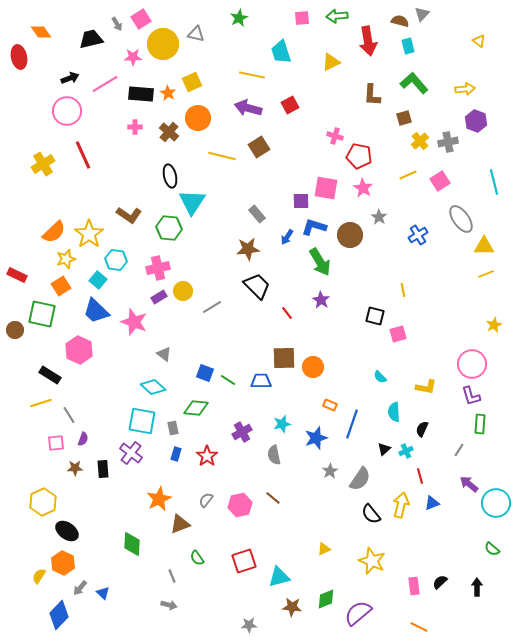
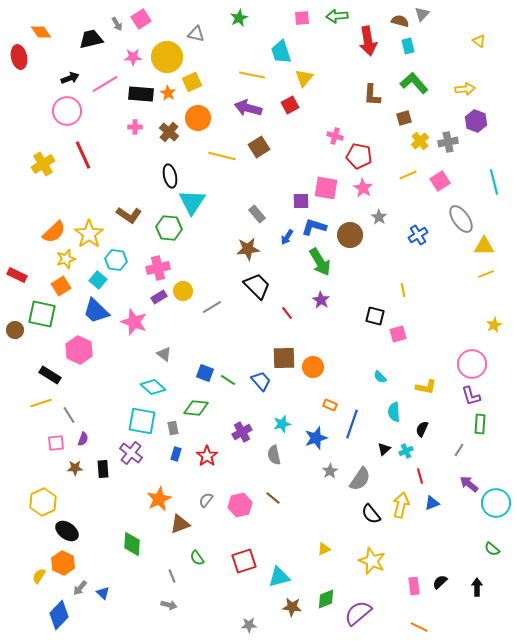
yellow circle at (163, 44): moved 4 px right, 13 px down
yellow triangle at (331, 62): moved 27 px left, 16 px down; rotated 24 degrees counterclockwise
blue trapezoid at (261, 381): rotated 50 degrees clockwise
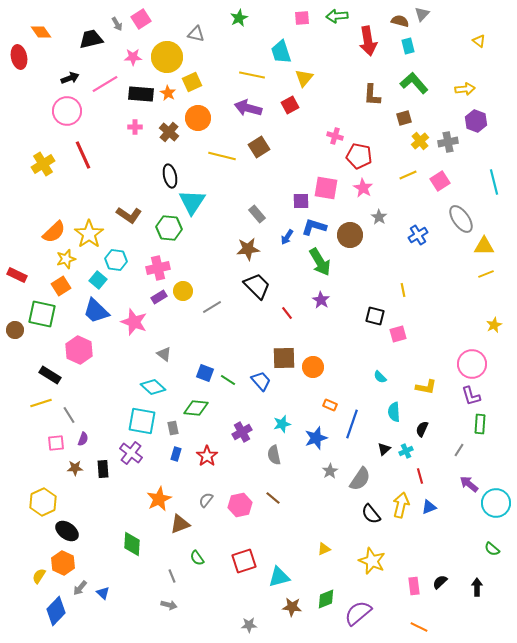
blue triangle at (432, 503): moved 3 px left, 4 px down
blue diamond at (59, 615): moved 3 px left, 4 px up
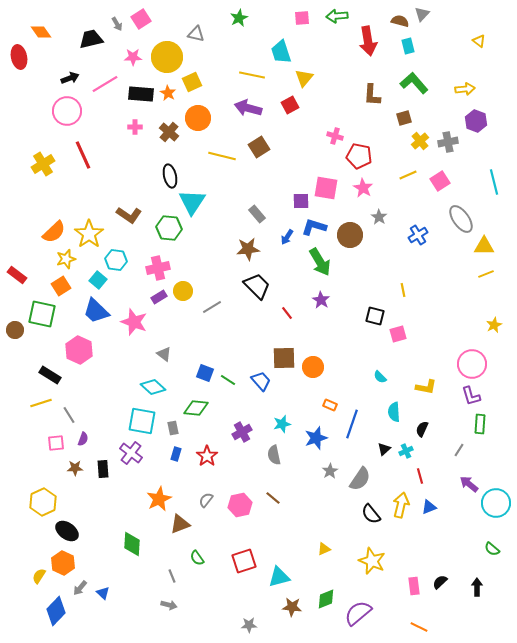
red rectangle at (17, 275): rotated 12 degrees clockwise
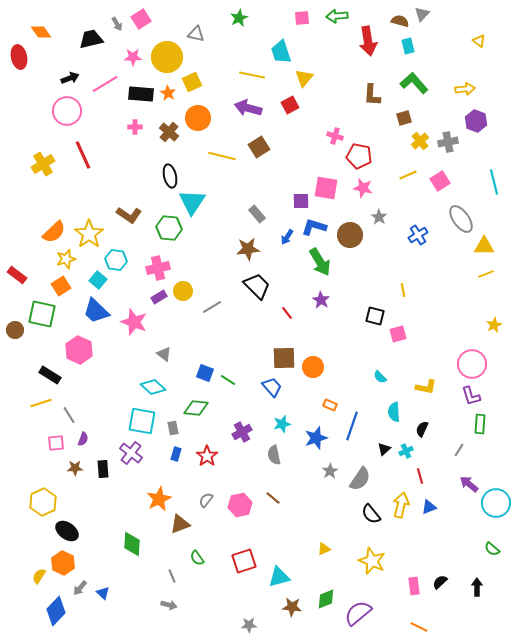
pink star at (363, 188): rotated 18 degrees counterclockwise
blue trapezoid at (261, 381): moved 11 px right, 6 px down
blue line at (352, 424): moved 2 px down
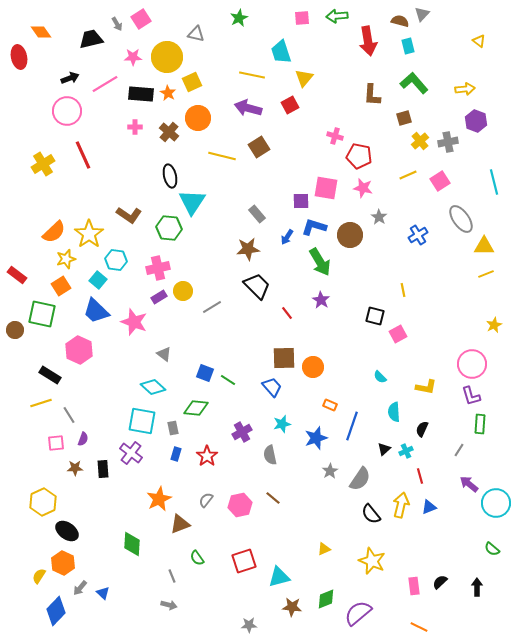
pink square at (398, 334): rotated 12 degrees counterclockwise
gray semicircle at (274, 455): moved 4 px left
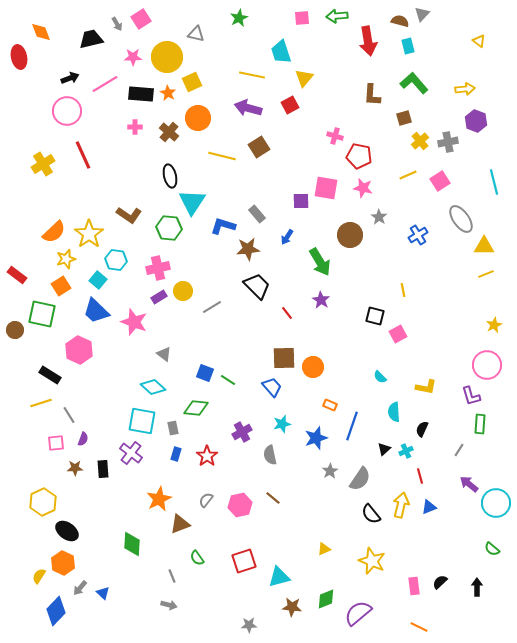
orange diamond at (41, 32): rotated 15 degrees clockwise
blue L-shape at (314, 227): moved 91 px left, 1 px up
pink circle at (472, 364): moved 15 px right, 1 px down
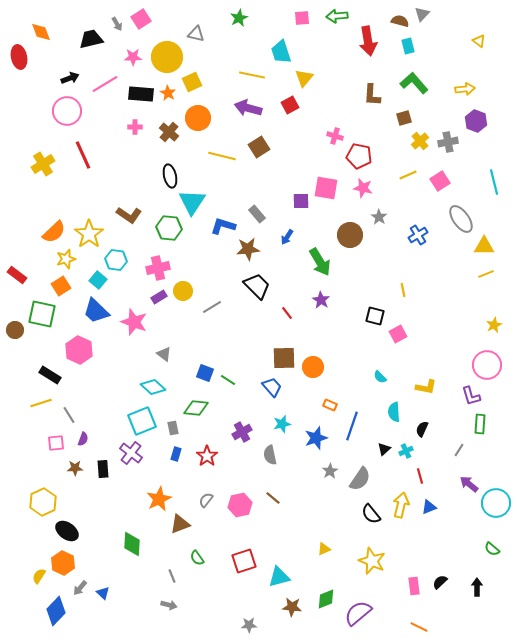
cyan square at (142, 421): rotated 32 degrees counterclockwise
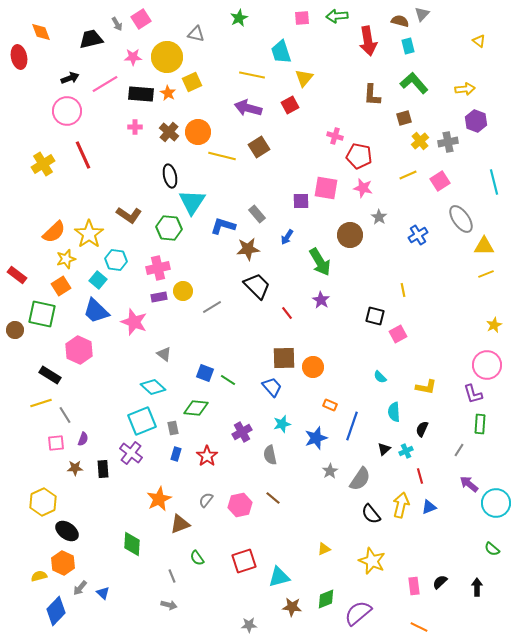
orange circle at (198, 118): moved 14 px down
purple rectangle at (159, 297): rotated 21 degrees clockwise
purple L-shape at (471, 396): moved 2 px right, 2 px up
gray line at (69, 415): moved 4 px left
yellow semicircle at (39, 576): rotated 42 degrees clockwise
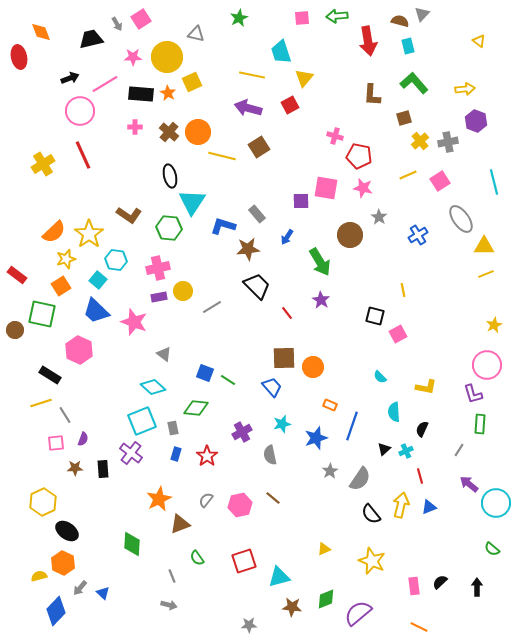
pink circle at (67, 111): moved 13 px right
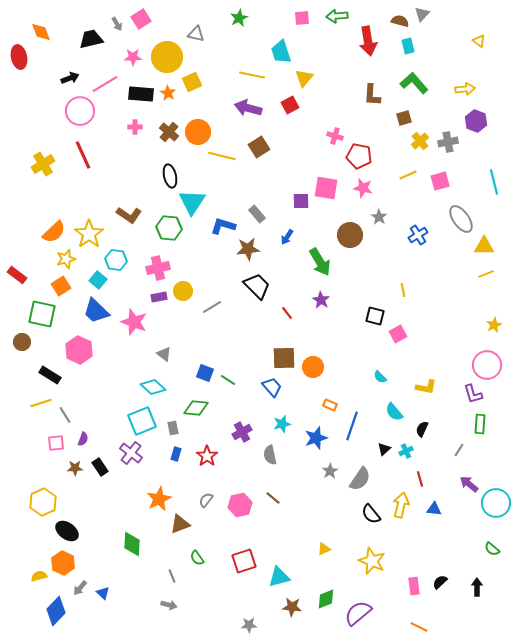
pink square at (440, 181): rotated 18 degrees clockwise
brown circle at (15, 330): moved 7 px right, 12 px down
cyan semicircle at (394, 412): rotated 36 degrees counterclockwise
black rectangle at (103, 469): moved 3 px left, 2 px up; rotated 30 degrees counterclockwise
red line at (420, 476): moved 3 px down
blue triangle at (429, 507): moved 5 px right, 2 px down; rotated 28 degrees clockwise
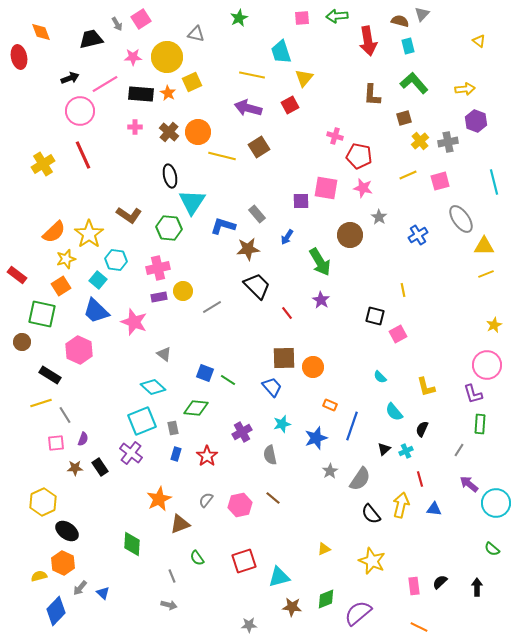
yellow L-shape at (426, 387): rotated 65 degrees clockwise
